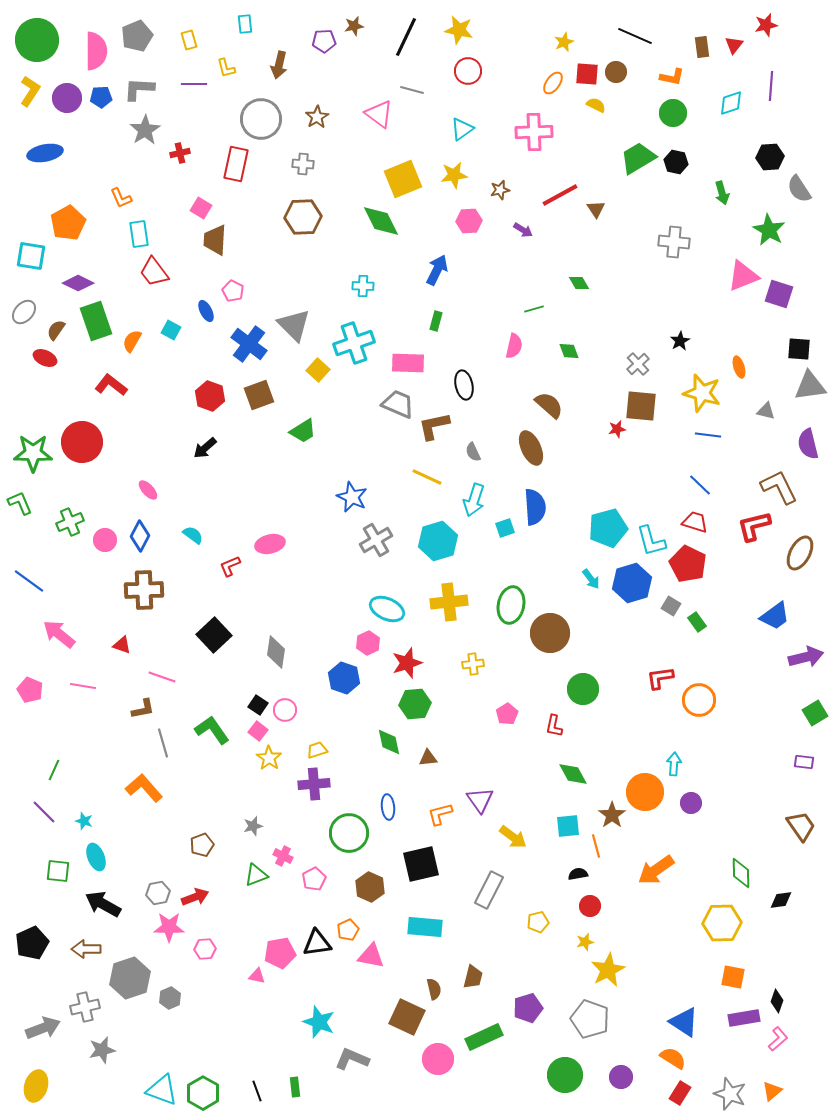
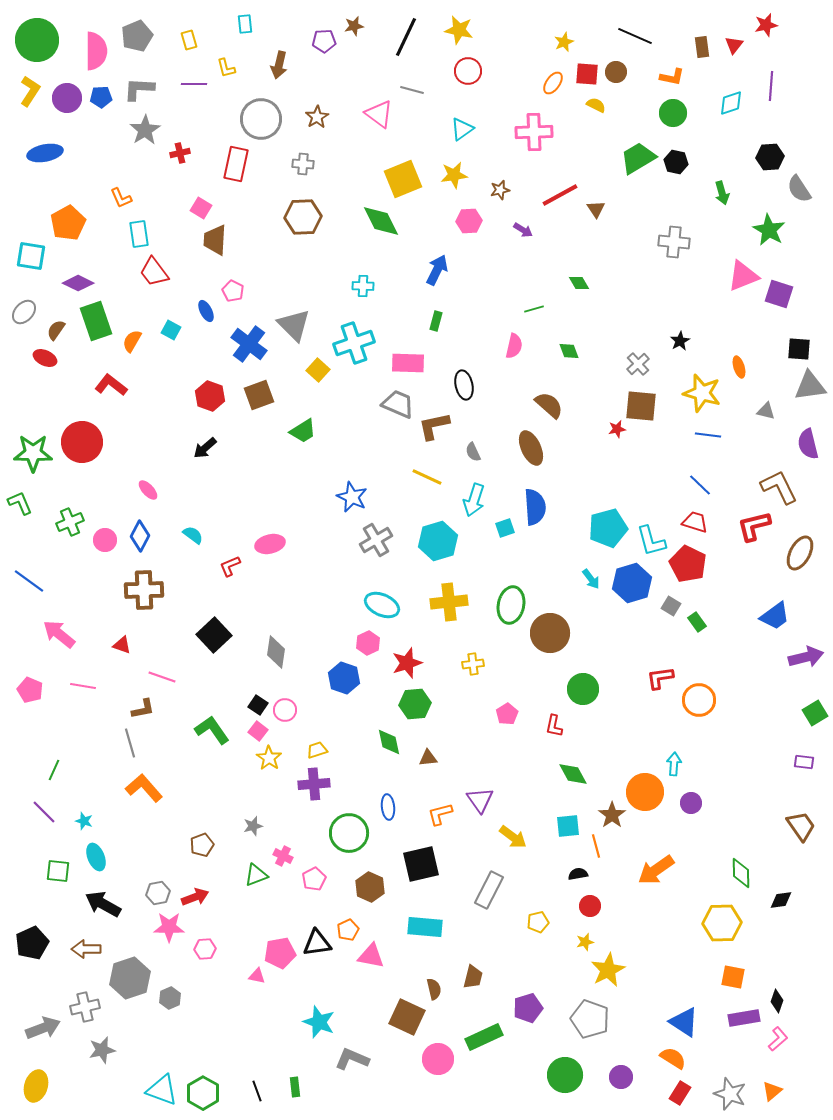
cyan ellipse at (387, 609): moved 5 px left, 4 px up
gray line at (163, 743): moved 33 px left
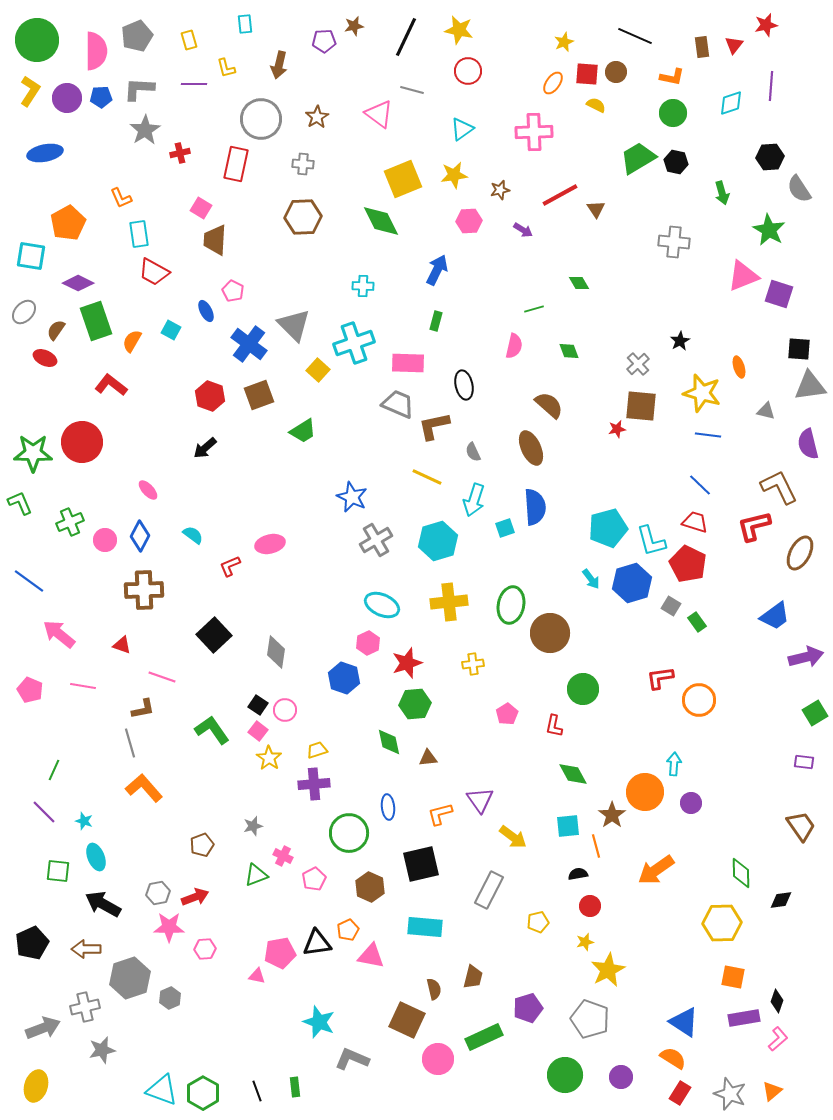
red trapezoid at (154, 272): rotated 24 degrees counterclockwise
brown square at (407, 1017): moved 3 px down
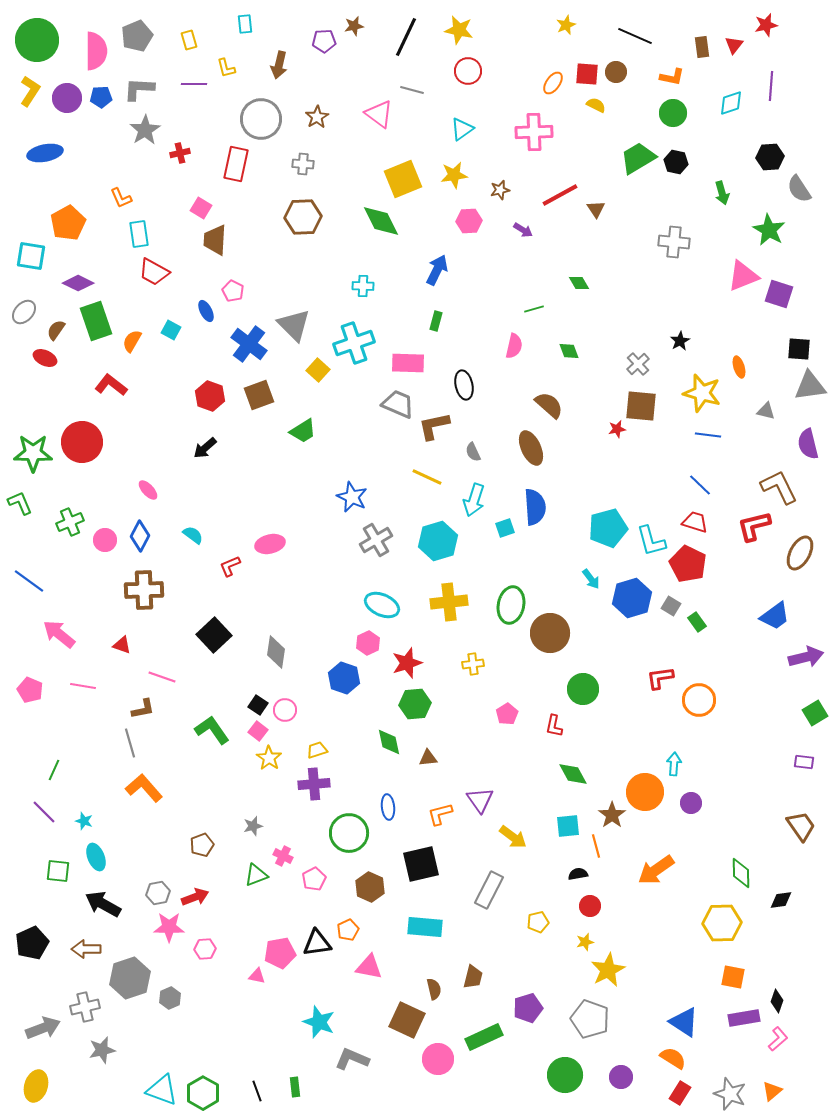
yellow star at (564, 42): moved 2 px right, 17 px up
blue hexagon at (632, 583): moved 15 px down
pink triangle at (371, 956): moved 2 px left, 11 px down
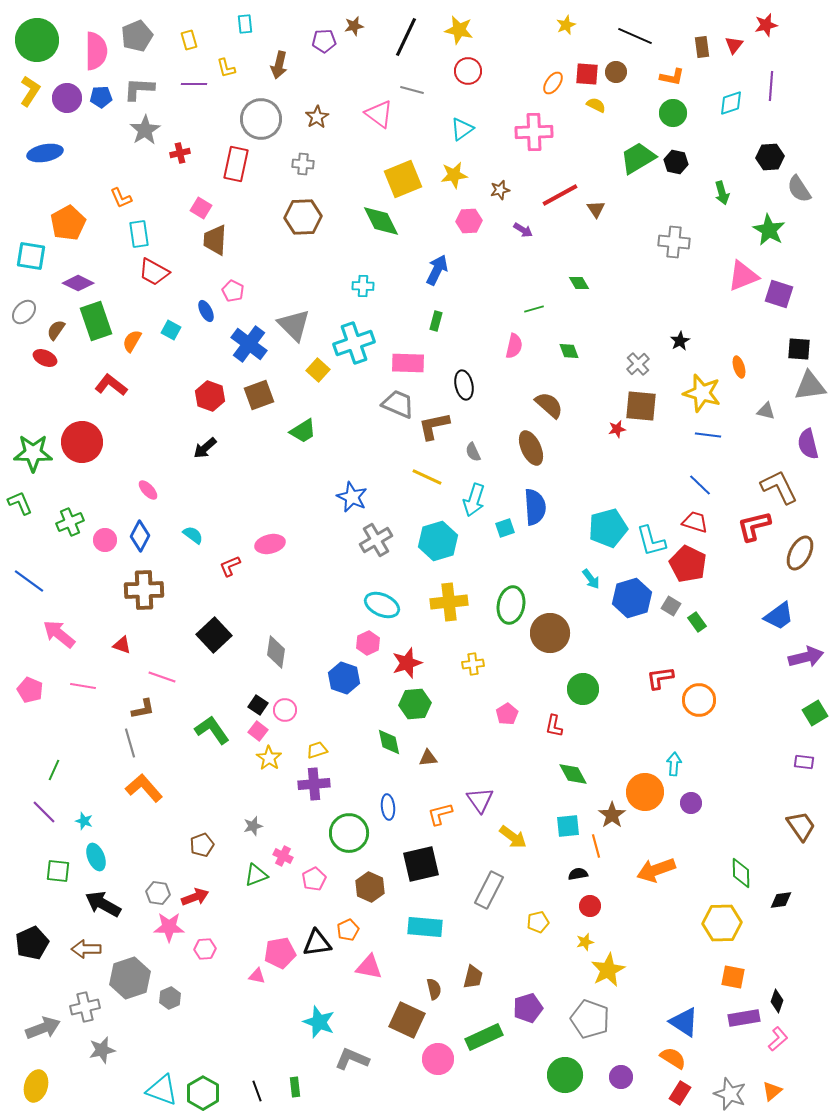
blue trapezoid at (775, 616): moved 4 px right
orange arrow at (656, 870): rotated 15 degrees clockwise
gray hexagon at (158, 893): rotated 20 degrees clockwise
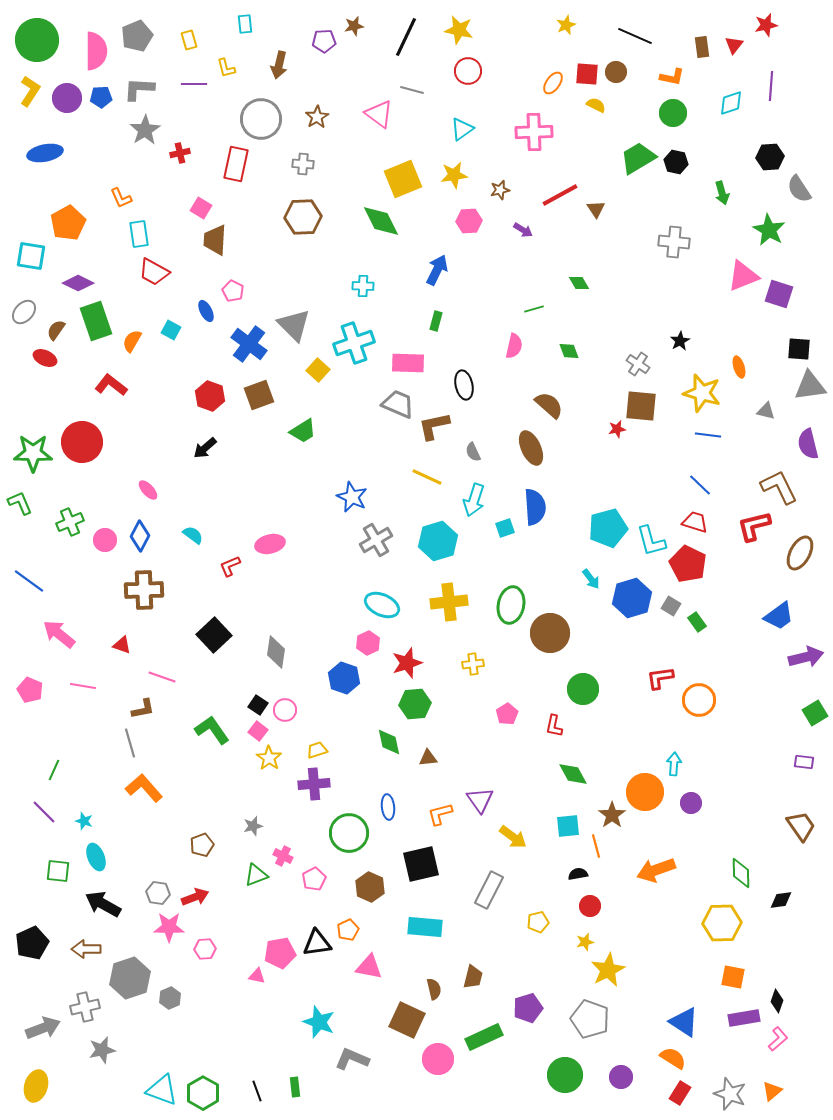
gray cross at (638, 364): rotated 15 degrees counterclockwise
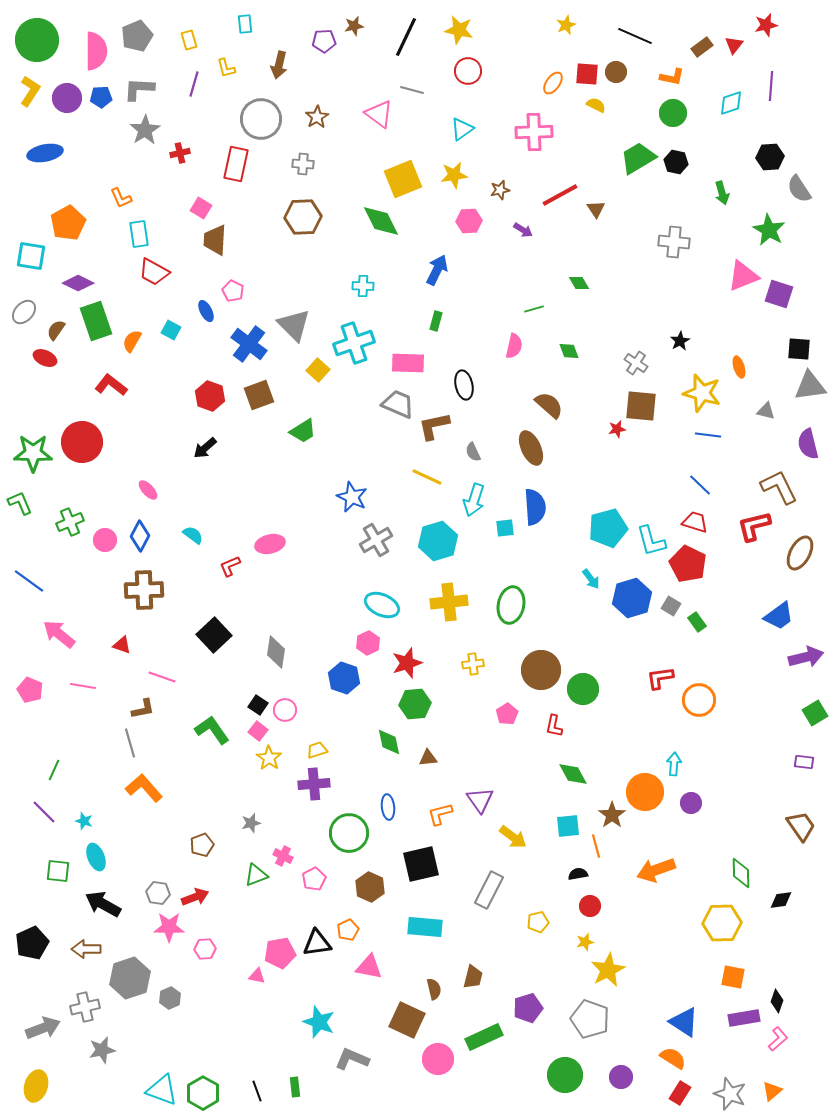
brown rectangle at (702, 47): rotated 60 degrees clockwise
purple line at (194, 84): rotated 75 degrees counterclockwise
gray cross at (638, 364): moved 2 px left, 1 px up
cyan square at (505, 528): rotated 12 degrees clockwise
brown circle at (550, 633): moved 9 px left, 37 px down
gray star at (253, 826): moved 2 px left, 3 px up
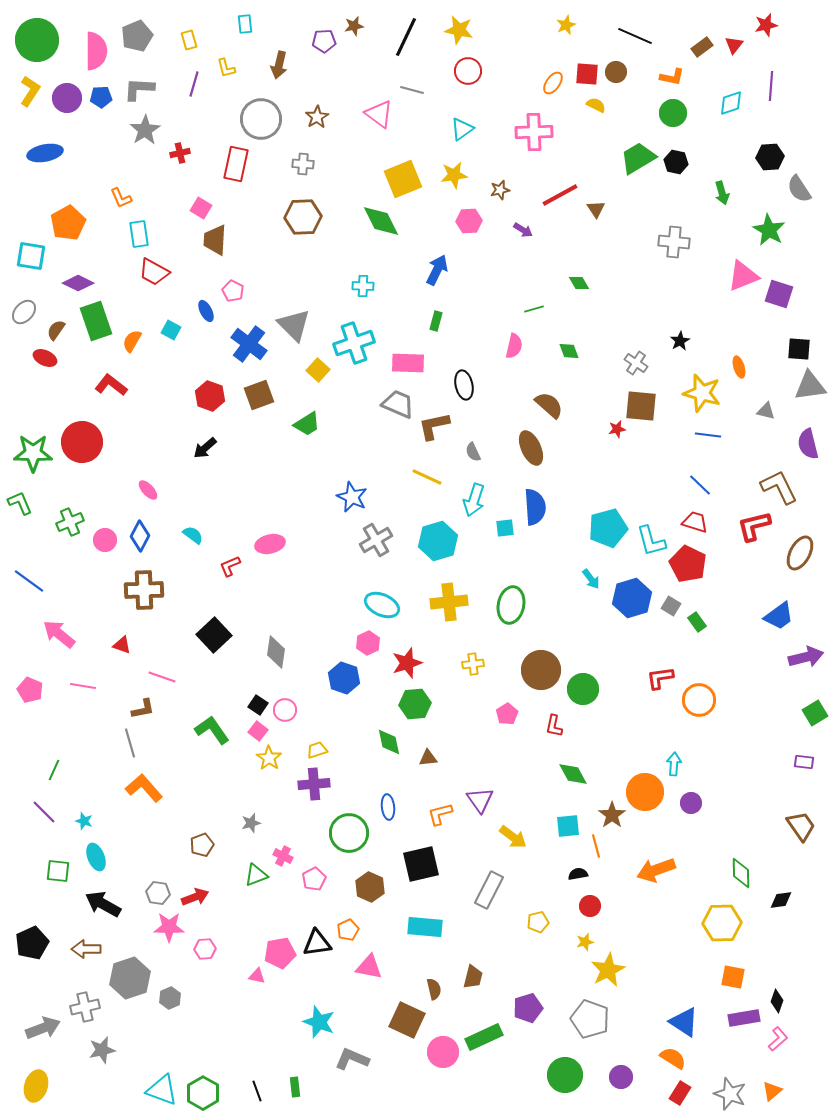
green trapezoid at (303, 431): moved 4 px right, 7 px up
pink circle at (438, 1059): moved 5 px right, 7 px up
